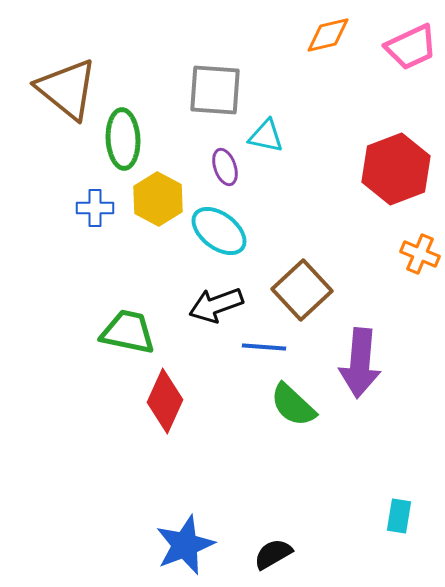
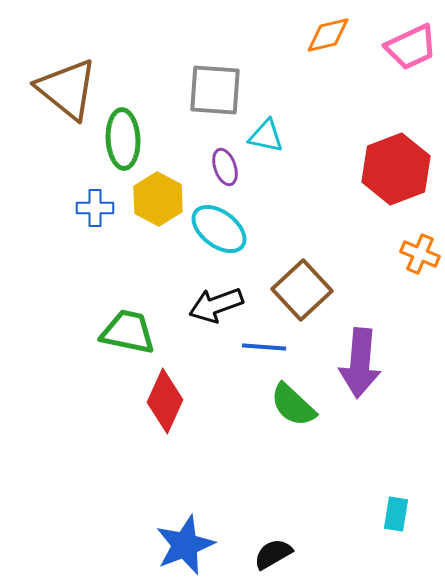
cyan ellipse: moved 2 px up
cyan rectangle: moved 3 px left, 2 px up
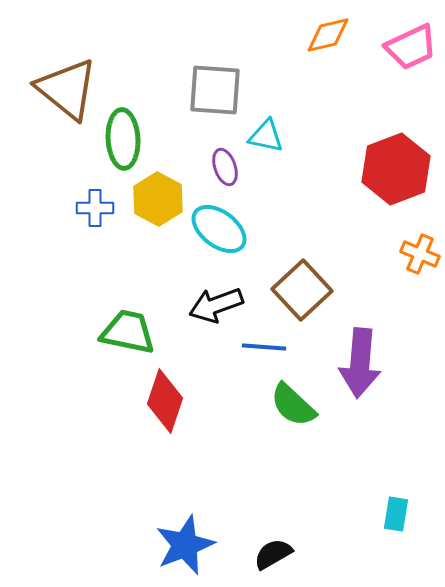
red diamond: rotated 6 degrees counterclockwise
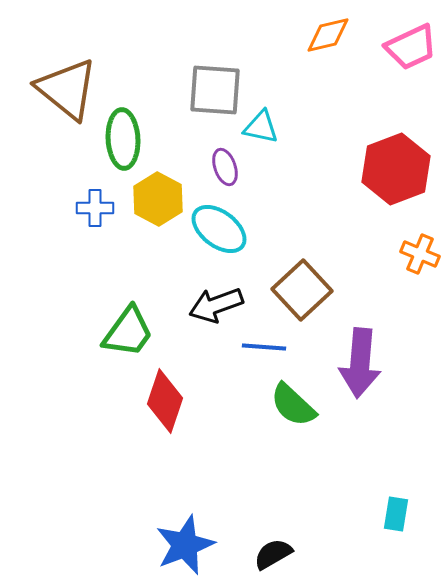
cyan triangle: moved 5 px left, 9 px up
green trapezoid: rotated 114 degrees clockwise
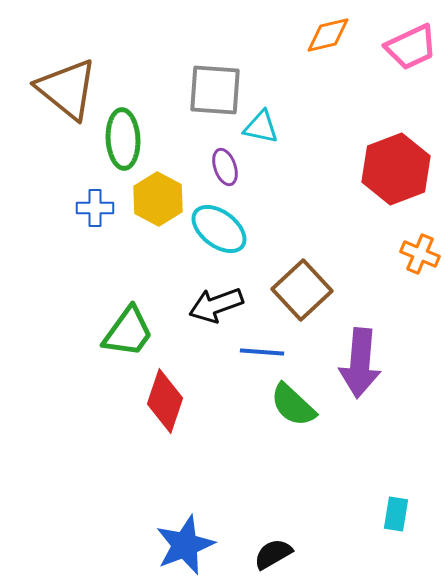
blue line: moved 2 px left, 5 px down
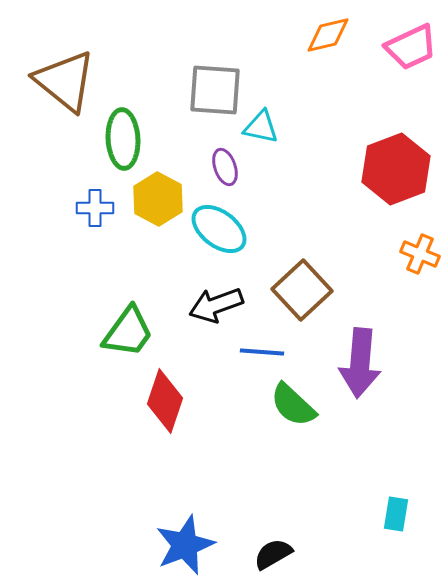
brown triangle: moved 2 px left, 8 px up
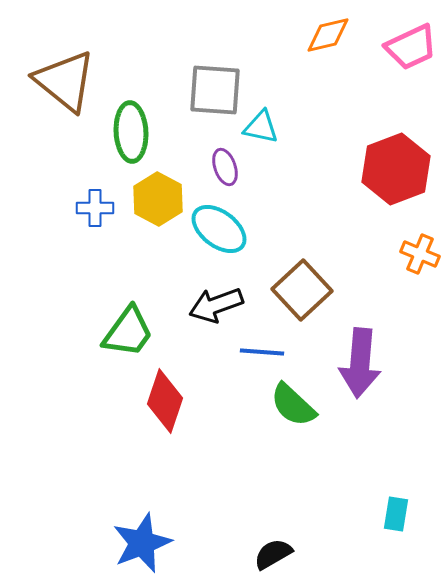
green ellipse: moved 8 px right, 7 px up
blue star: moved 43 px left, 2 px up
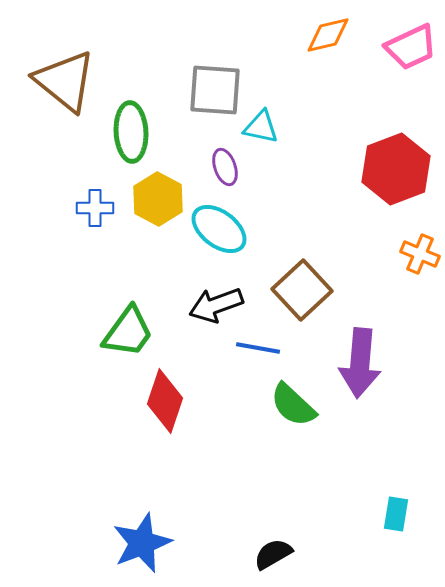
blue line: moved 4 px left, 4 px up; rotated 6 degrees clockwise
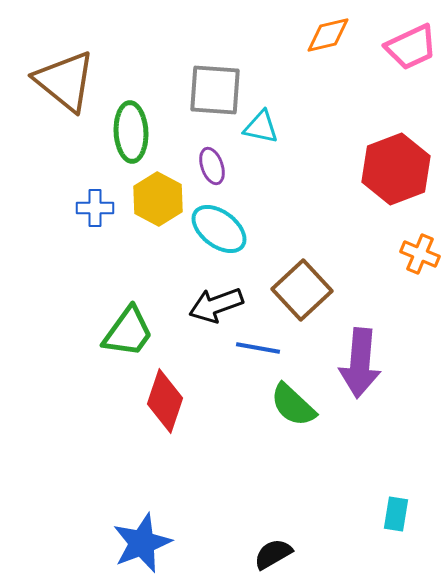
purple ellipse: moved 13 px left, 1 px up
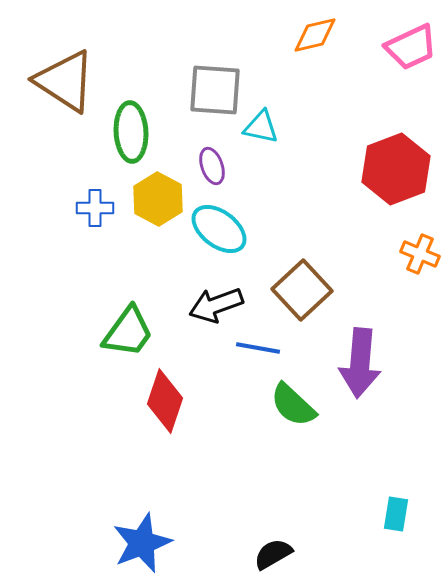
orange diamond: moved 13 px left
brown triangle: rotated 6 degrees counterclockwise
